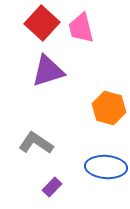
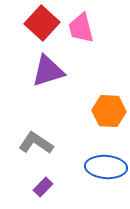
orange hexagon: moved 3 px down; rotated 12 degrees counterclockwise
purple rectangle: moved 9 px left
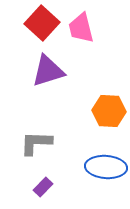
gray L-shape: rotated 32 degrees counterclockwise
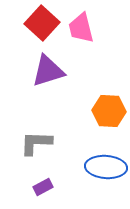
purple rectangle: rotated 18 degrees clockwise
